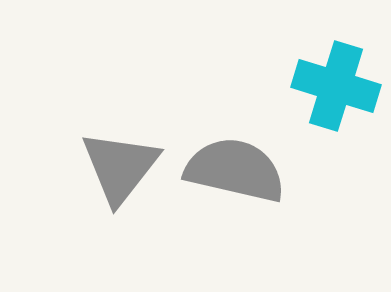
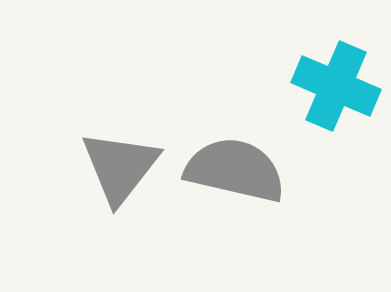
cyan cross: rotated 6 degrees clockwise
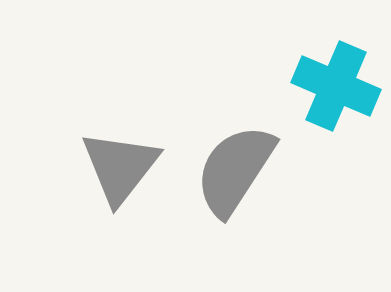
gray semicircle: rotated 70 degrees counterclockwise
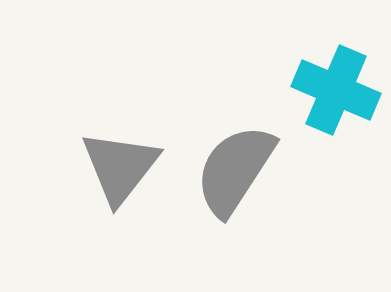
cyan cross: moved 4 px down
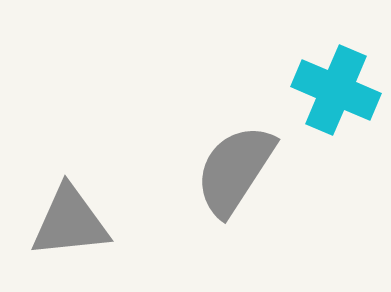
gray triangle: moved 50 px left, 55 px down; rotated 46 degrees clockwise
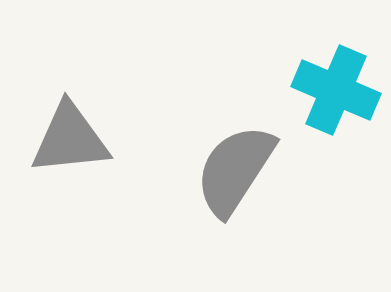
gray triangle: moved 83 px up
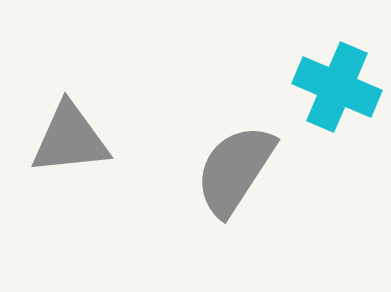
cyan cross: moved 1 px right, 3 px up
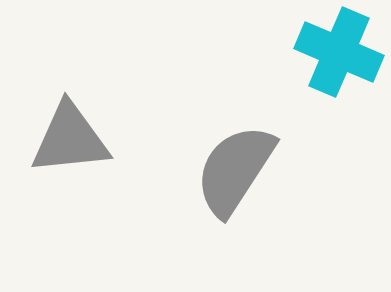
cyan cross: moved 2 px right, 35 px up
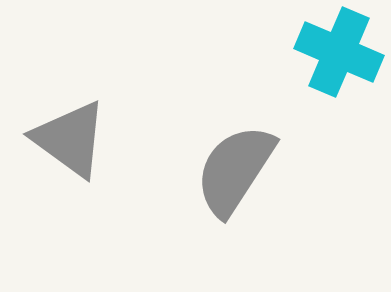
gray triangle: rotated 42 degrees clockwise
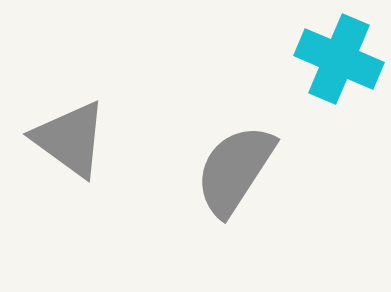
cyan cross: moved 7 px down
